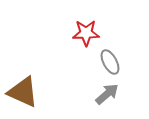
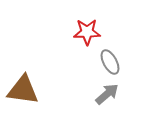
red star: moved 1 px right, 1 px up
brown triangle: moved 2 px up; rotated 16 degrees counterclockwise
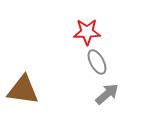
gray ellipse: moved 13 px left
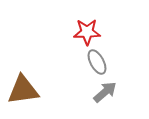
brown triangle: rotated 16 degrees counterclockwise
gray arrow: moved 2 px left, 2 px up
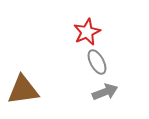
red star: rotated 24 degrees counterclockwise
gray arrow: rotated 20 degrees clockwise
